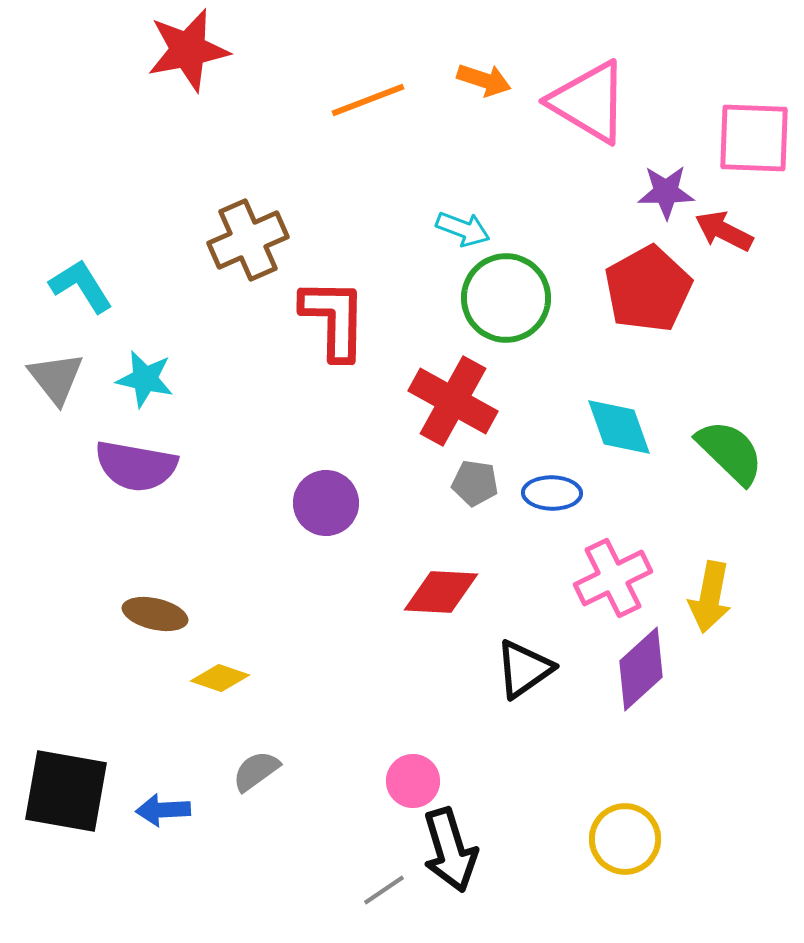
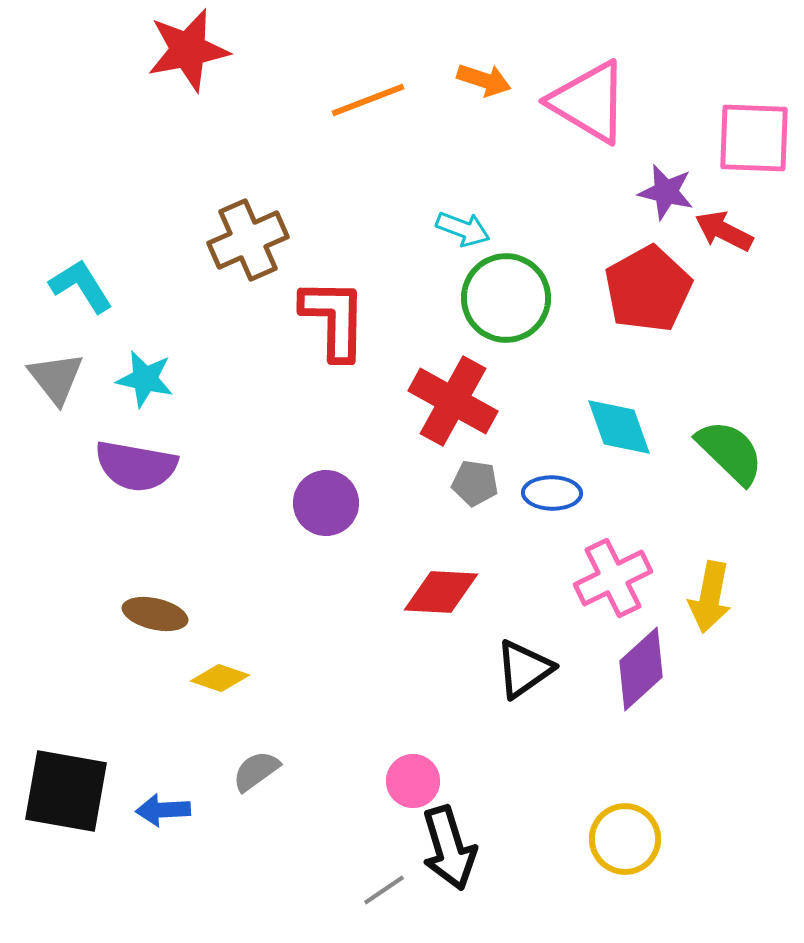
purple star: rotated 14 degrees clockwise
black arrow: moved 1 px left, 2 px up
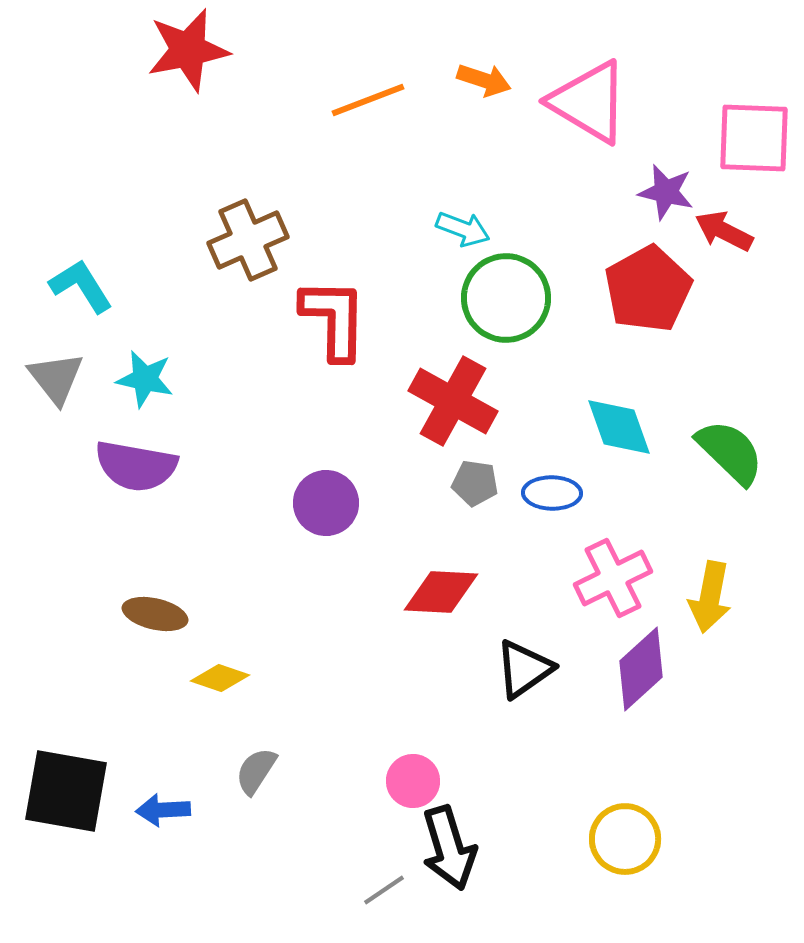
gray semicircle: rotated 21 degrees counterclockwise
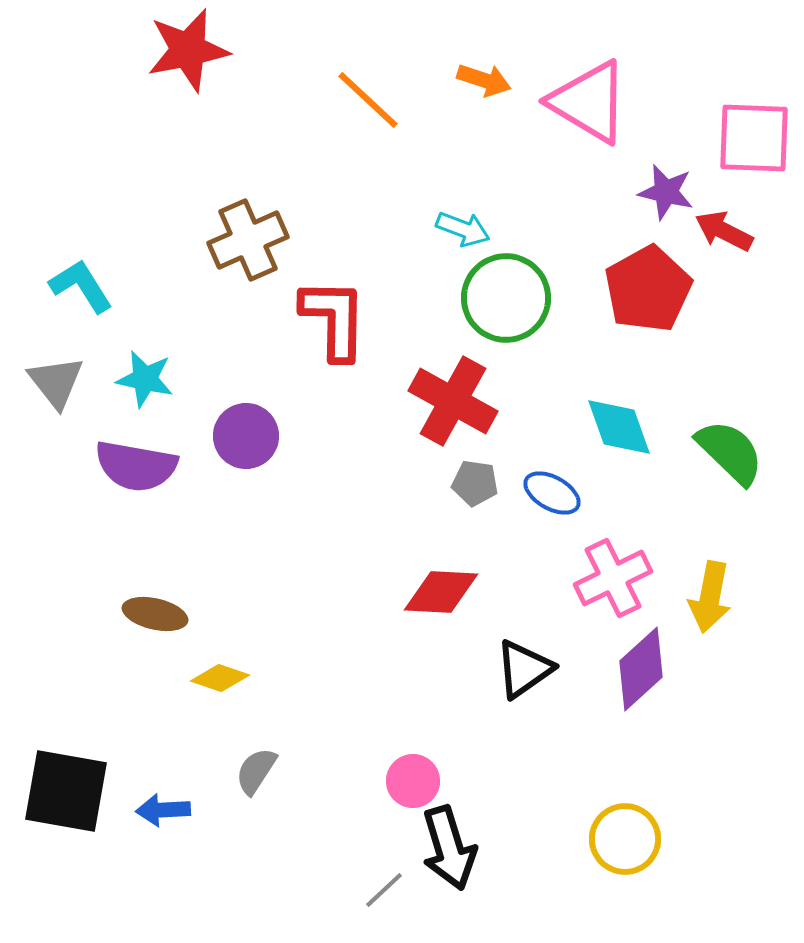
orange line: rotated 64 degrees clockwise
gray triangle: moved 4 px down
blue ellipse: rotated 28 degrees clockwise
purple circle: moved 80 px left, 67 px up
gray line: rotated 9 degrees counterclockwise
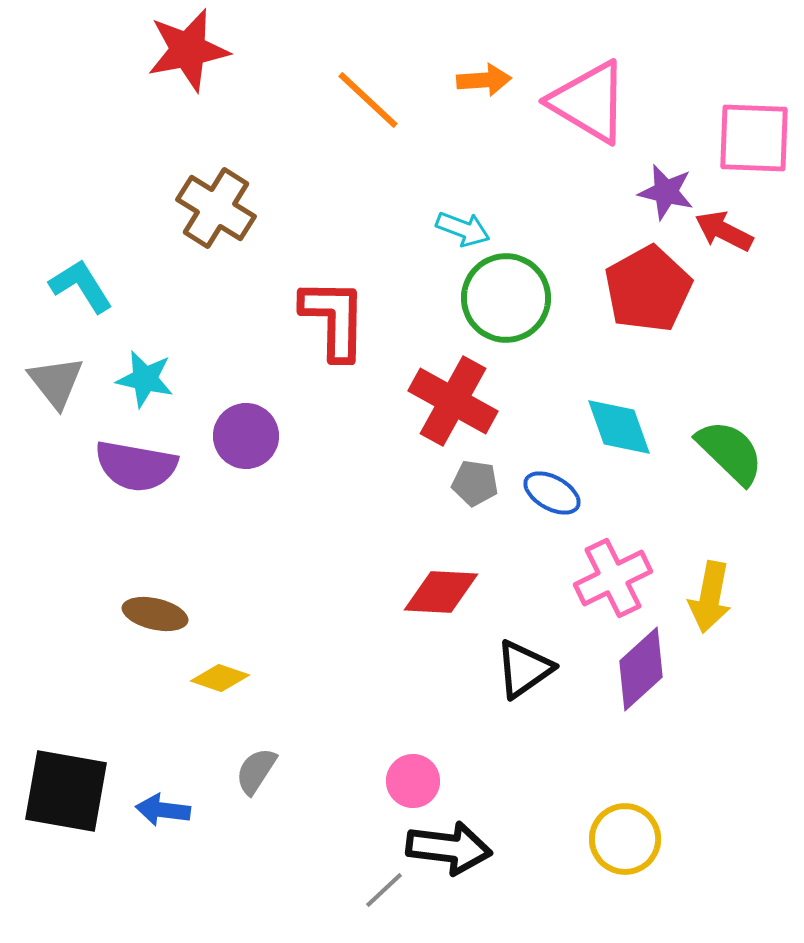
orange arrow: rotated 22 degrees counterclockwise
brown cross: moved 32 px left, 32 px up; rotated 34 degrees counterclockwise
blue arrow: rotated 10 degrees clockwise
black arrow: rotated 66 degrees counterclockwise
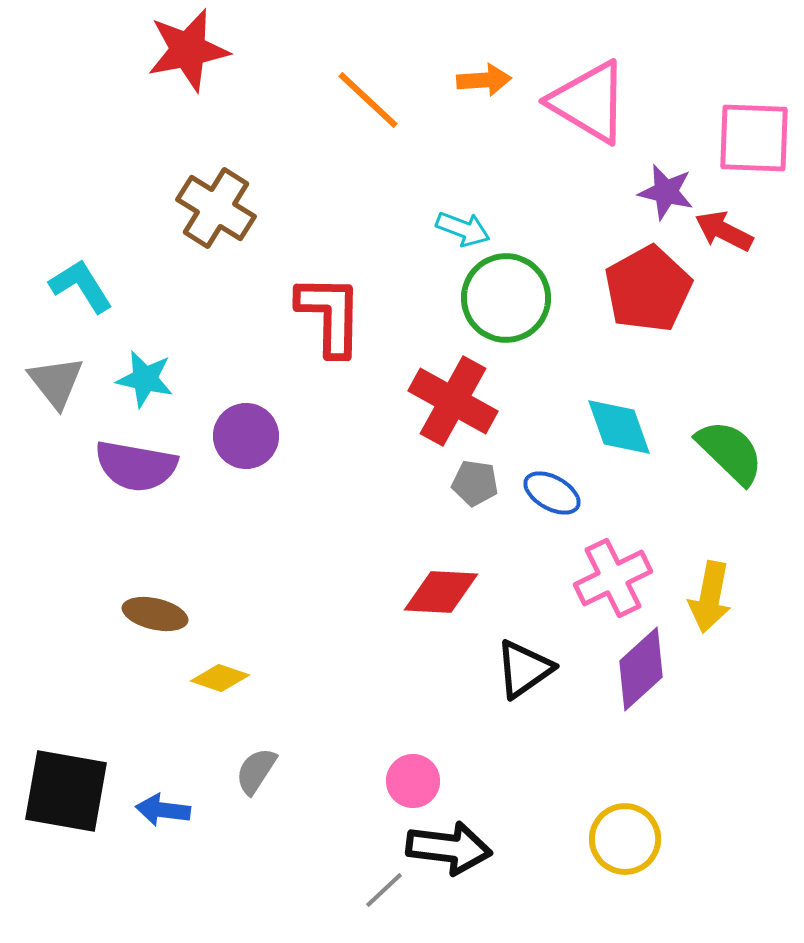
red L-shape: moved 4 px left, 4 px up
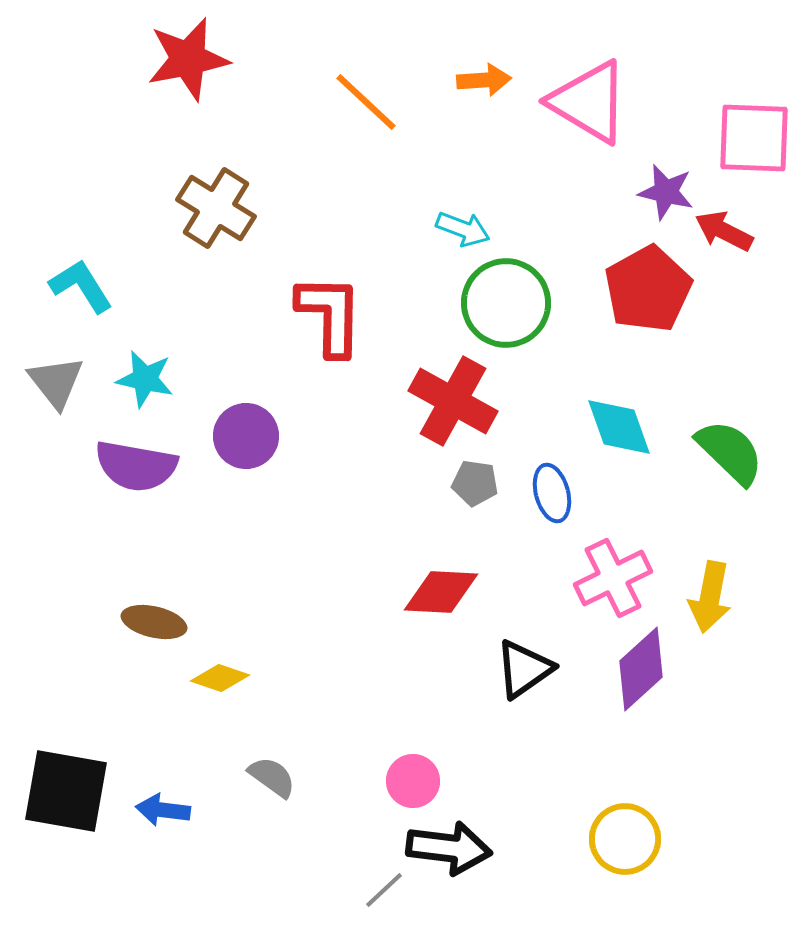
red star: moved 9 px down
orange line: moved 2 px left, 2 px down
green circle: moved 5 px down
blue ellipse: rotated 46 degrees clockwise
brown ellipse: moved 1 px left, 8 px down
gray semicircle: moved 16 px right, 6 px down; rotated 93 degrees clockwise
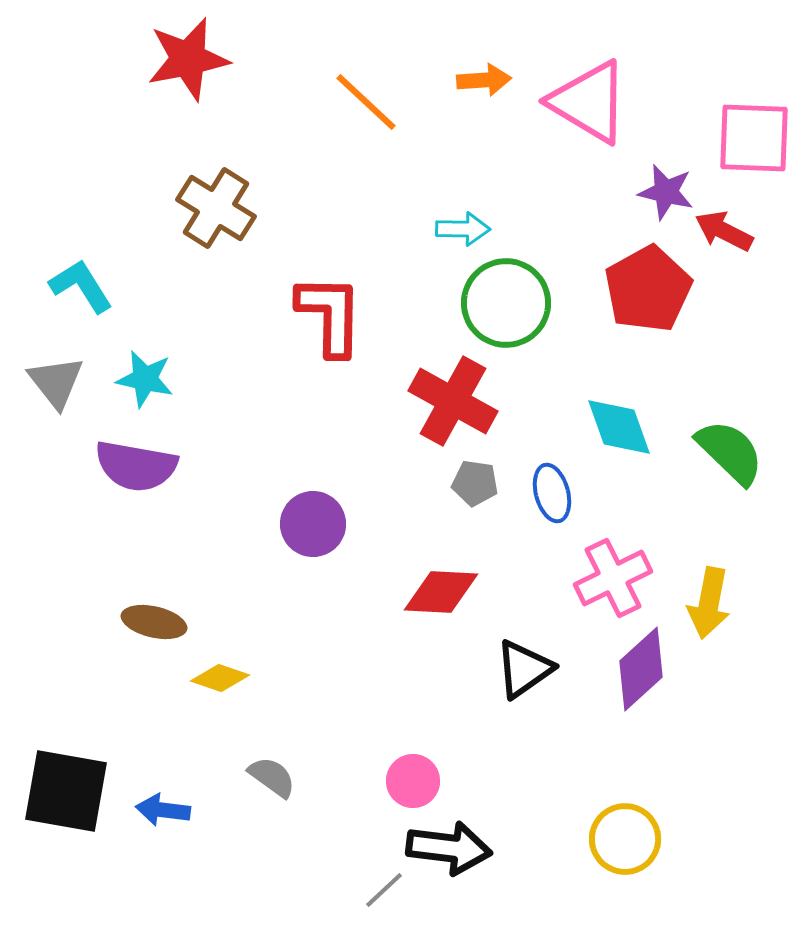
cyan arrow: rotated 20 degrees counterclockwise
purple circle: moved 67 px right, 88 px down
yellow arrow: moved 1 px left, 6 px down
